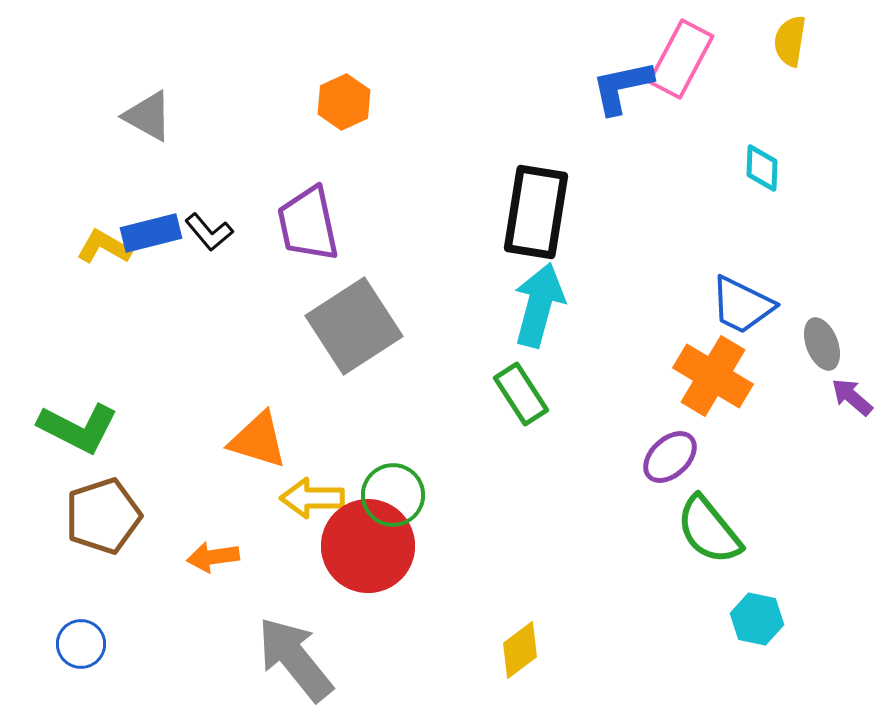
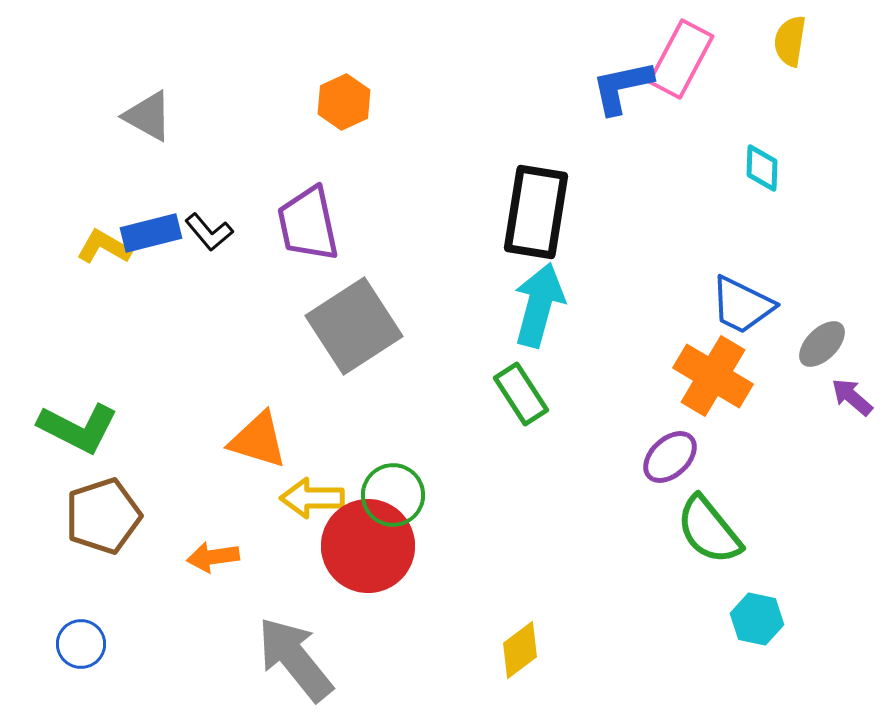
gray ellipse: rotated 66 degrees clockwise
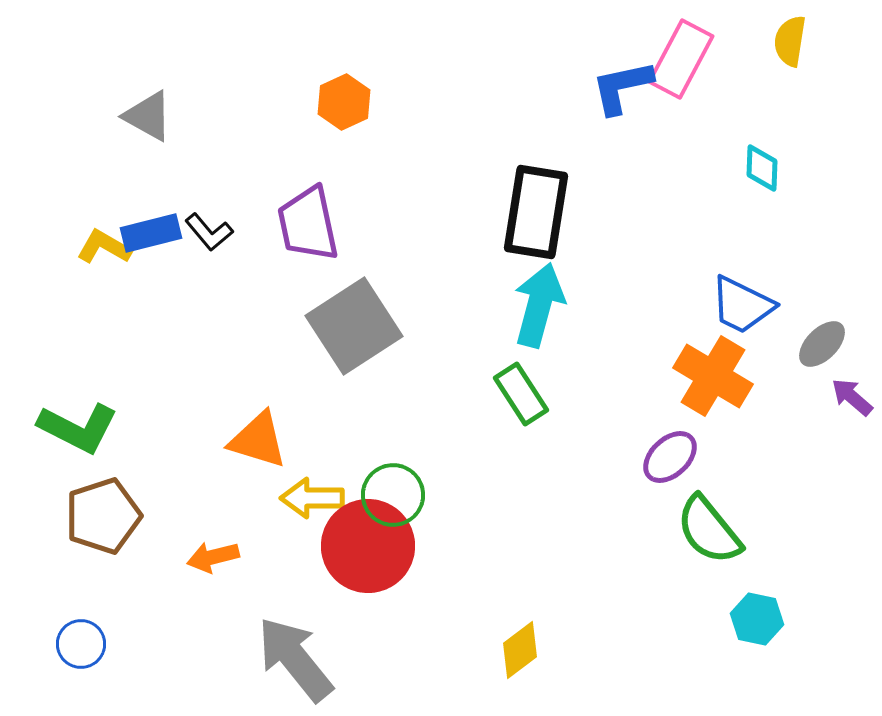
orange arrow: rotated 6 degrees counterclockwise
